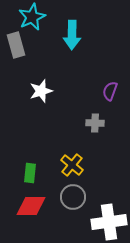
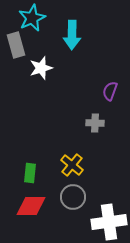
cyan star: moved 1 px down
white star: moved 23 px up
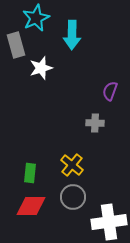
cyan star: moved 4 px right
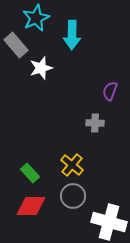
gray rectangle: rotated 25 degrees counterclockwise
green rectangle: rotated 48 degrees counterclockwise
gray circle: moved 1 px up
white cross: rotated 24 degrees clockwise
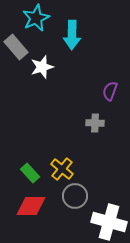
gray rectangle: moved 2 px down
white star: moved 1 px right, 1 px up
yellow cross: moved 10 px left, 4 px down
gray circle: moved 2 px right
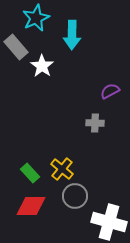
white star: moved 1 px up; rotated 20 degrees counterclockwise
purple semicircle: rotated 42 degrees clockwise
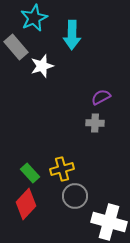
cyan star: moved 2 px left
white star: rotated 20 degrees clockwise
purple semicircle: moved 9 px left, 6 px down
yellow cross: rotated 35 degrees clockwise
red diamond: moved 5 px left, 2 px up; rotated 48 degrees counterclockwise
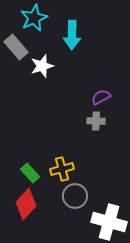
gray cross: moved 1 px right, 2 px up
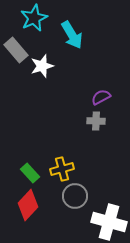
cyan arrow: rotated 32 degrees counterclockwise
gray rectangle: moved 3 px down
red diamond: moved 2 px right, 1 px down
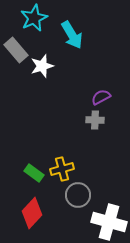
gray cross: moved 1 px left, 1 px up
green rectangle: moved 4 px right; rotated 12 degrees counterclockwise
gray circle: moved 3 px right, 1 px up
red diamond: moved 4 px right, 8 px down
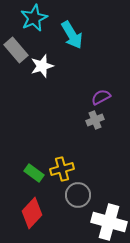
gray cross: rotated 24 degrees counterclockwise
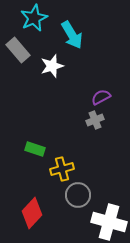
gray rectangle: moved 2 px right
white star: moved 10 px right
green rectangle: moved 1 px right, 24 px up; rotated 18 degrees counterclockwise
